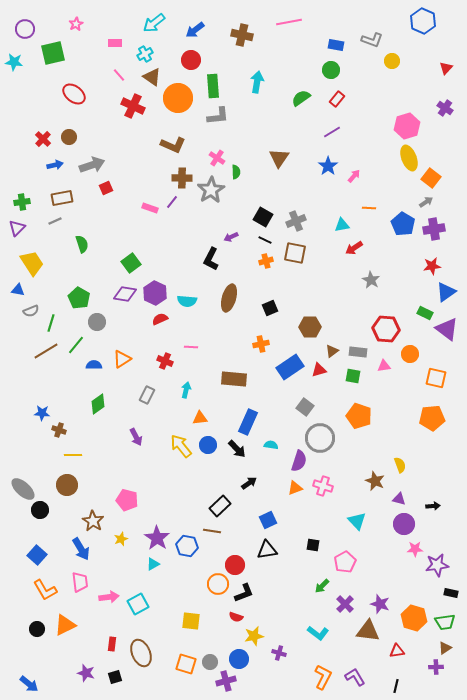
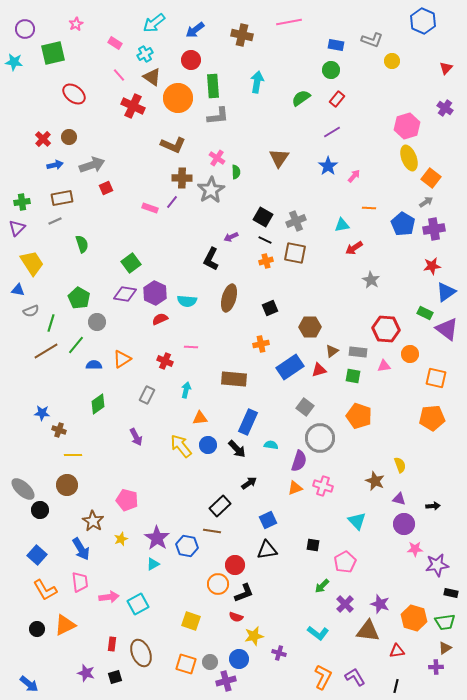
pink rectangle at (115, 43): rotated 32 degrees clockwise
yellow square at (191, 621): rotated 12 degrees clockwise
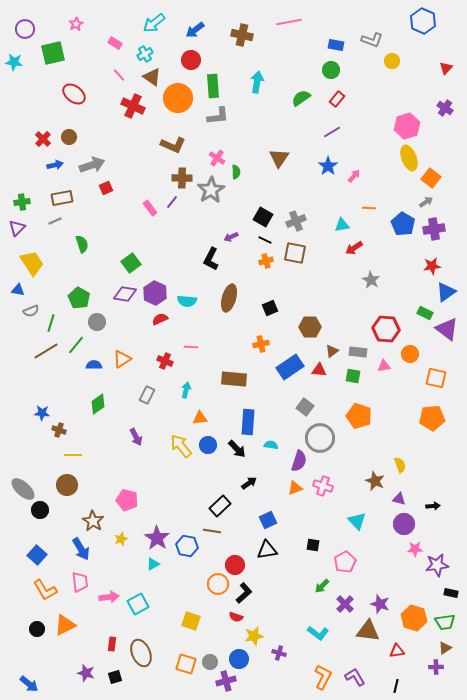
pink rectangle at (150, 208): rotated 35 degrees clockwise
red triangle at (319, 370): rotated 21 degrees clockwise
blue rectangle at (248, 422): rotated 20 degrees counterclockwise
black L-shape at (244, 593): rotated 20 degrees counterclockwise
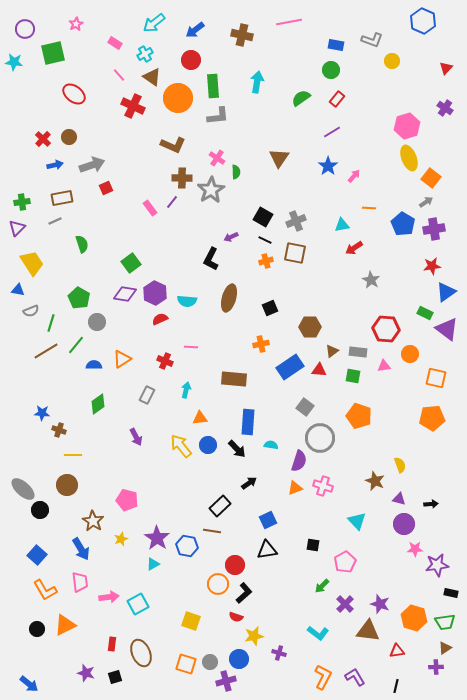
black arrow at (433, 506): moved 2 px left, 2 px up
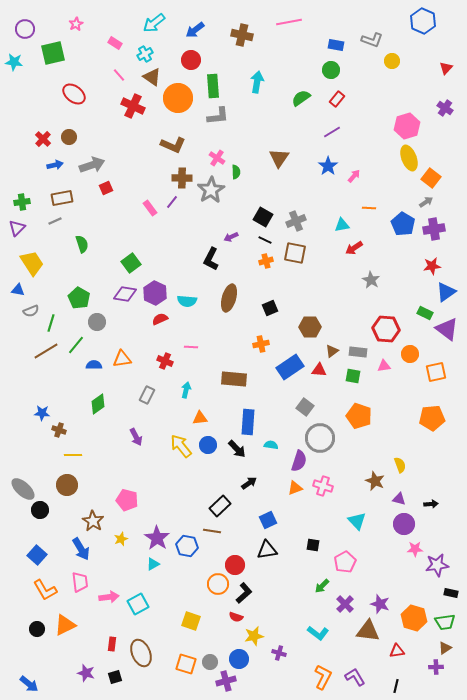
orange triangle at (122, 359): rotated 24 degrees clockwise
orange square at (436, 378): moved 6 px up; rotated 25 degrees counterclockwise
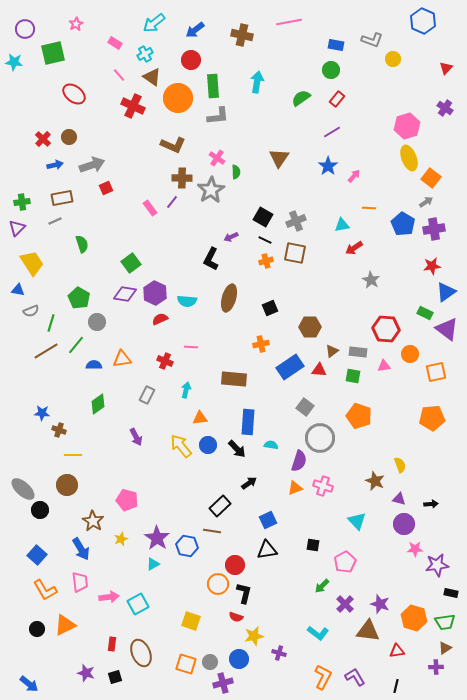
yellow circle at (392, 61): moved 1 px right, 2 px up
black L-shape at (244, 593): rotated 35 degrees counterclockwise
purple cross at (226, 681): moved 3 px left, 2 px down
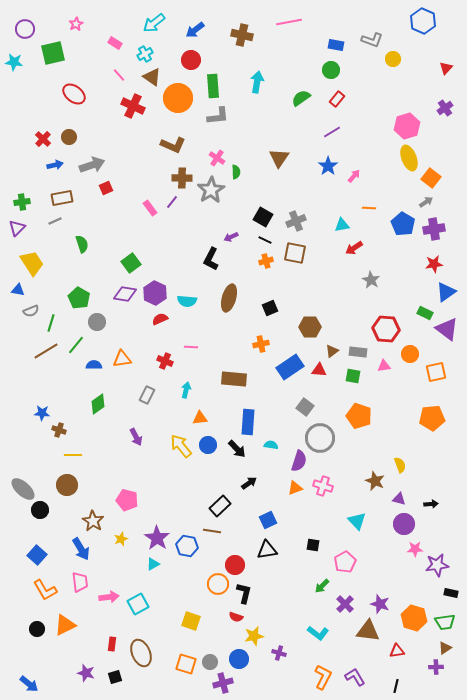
purple cross at (445, 108): rotated 21 degrees clockwise
red star at (432, 266): moved 2 px right, 2 px up
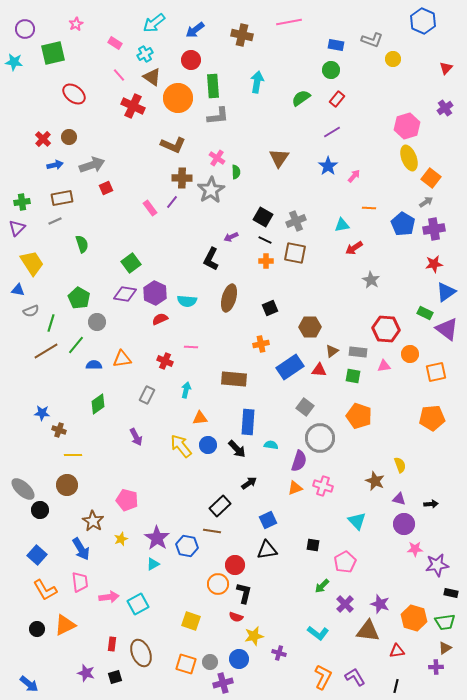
orange cross at (266, 261): rotated 16 degrees clockwise
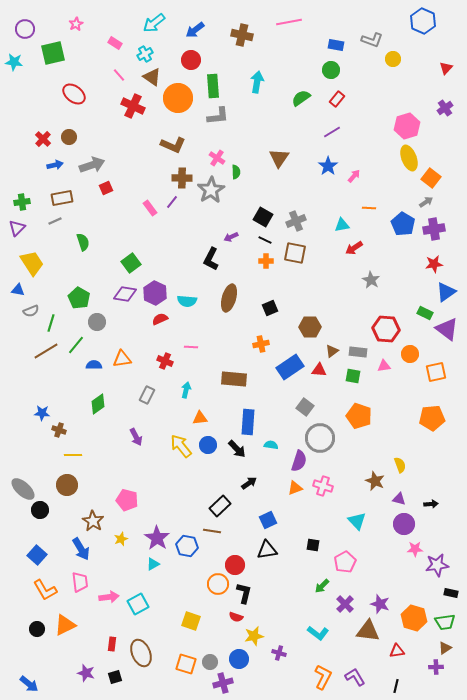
green semicircle at (82, 244): moved 1 px right, 2 px up
